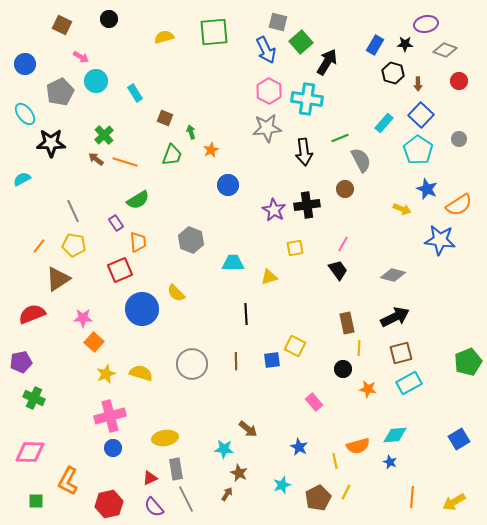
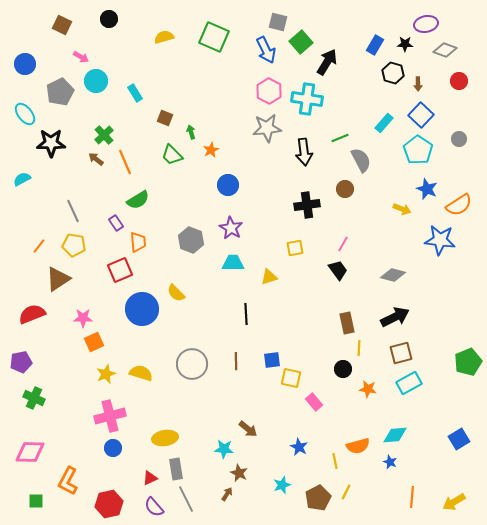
green square at (214, 32): moved 5 px down; rotated 28 degrees clockwise
green trapezoid at (172, 155): rotated 115 degrees clockwise
orange line at (125, 162): rotated 50 degrees clockwise
purple star at (274, 210): moved 43 px left, 18 px down
orange square at (94, 342): rotated 24 degrees clockwise
yellow square at (295, 346): moved 4 px left, 32 px down; rotated 15 degrees counterclockwise
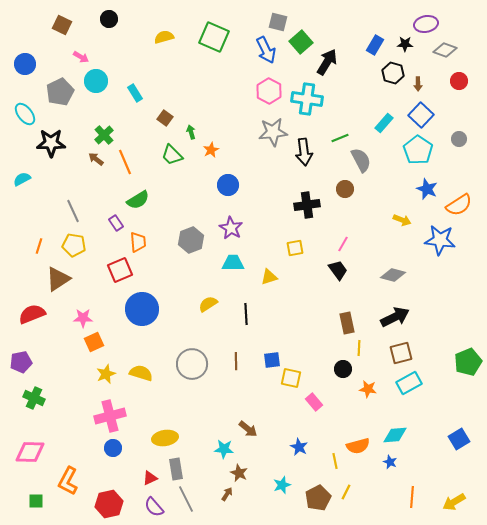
brown square at (165, 118): rotated 14 degrees clockwise
gray star at (267, 128): moved 6 px right, 4 px down
yellow arrow at (402, 209): moved 11 px down
gray hexagon at (191, 240): rotated 20 degrees clockwise
orange line at (39, 246): rotated 21 degrees counterclockwise
yellow semicircle at (176, 293): moved 32 px right, 11 px down; rotated 102 degrees clockwise
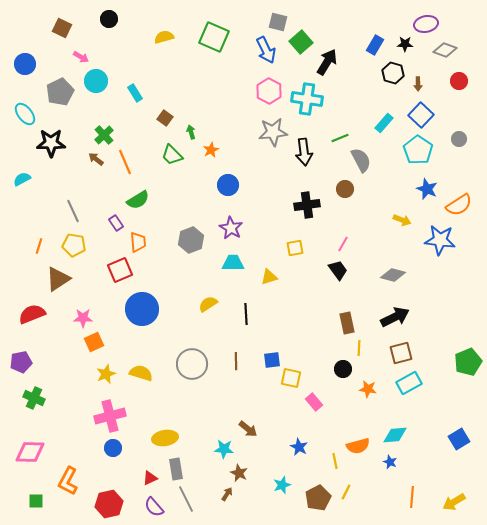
brown square at (62, 25): moved 3 px down
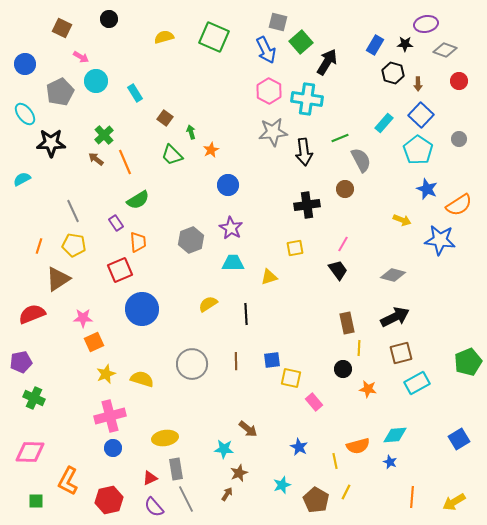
yellow semicircle at (141, 373): moved 1 px right, 6 px down
cyan rectangle at (409, 383): moved 8 px right
brown star at (239, 473): rotated 24 degrees clockwise
brown pentagon at (318, 498): moved 2 px left, 2 px down; rotated 15 degrees counterclockwise
red hexagon at (109, 504): moved 4 px up
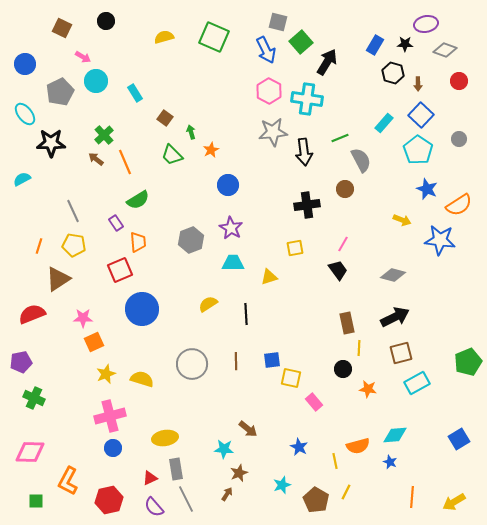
black circle at (109, 19): moved 3 px left, 2 px down
pink arrow at (81, 57): moved 2 px right
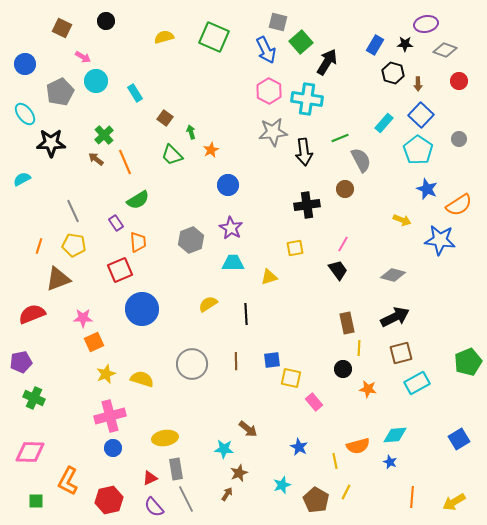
brown triangle at (58, 279): rotated 12 degrees clockwise
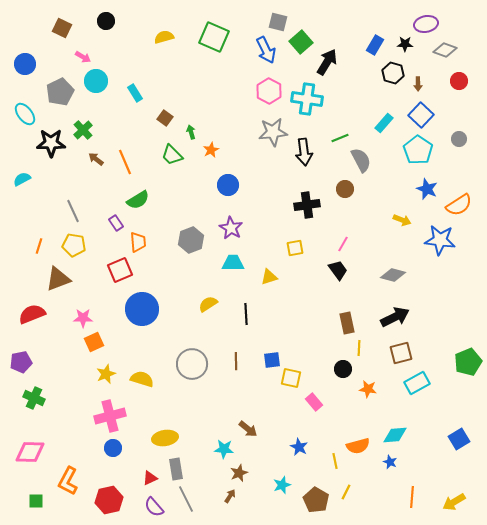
green cross at (104, 135): moved 21 px left, 5 px up
brown arrow at (227, 494): moved 3 px right, 2 px down
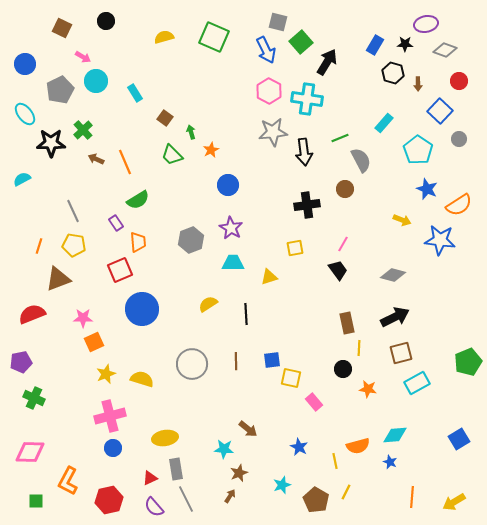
gray pentagon at (60, 92): moved 2 px up
blue square at (421, 115): moved 19 px right, 4 px up
brown arrow at (96, 159): rotated 14 degrees counterclockwise
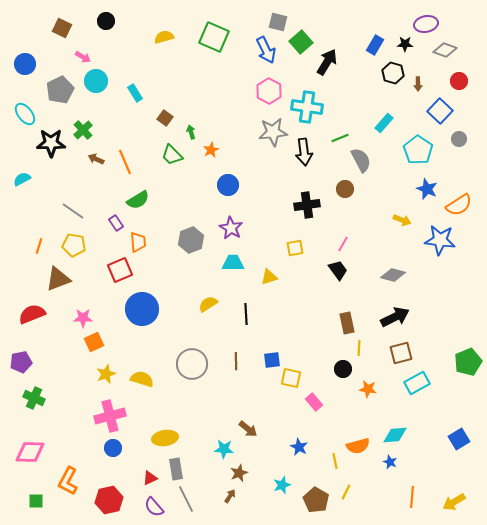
cyan cross at (307, 99): moved 8 px down
gray line at (73, 211): rotated 30 degrees counterclockwise
